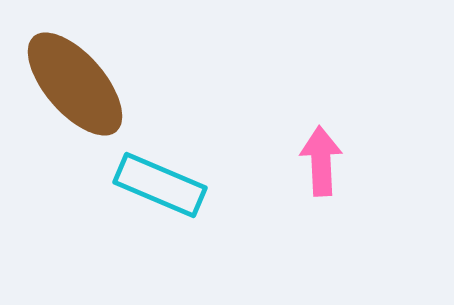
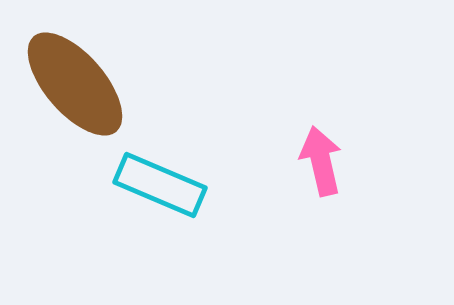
pink arrow: rotated 10 degrees counterclockwise
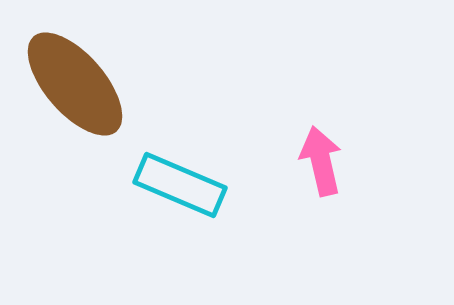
cyan rectangle: moved 20 px right
